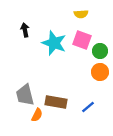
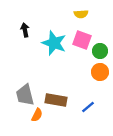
brown rectangle: moved 2 px up
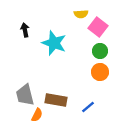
pink square: moved 16 px right, 13 px up; rotated 18 degrees clockwise
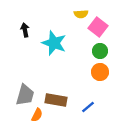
gray trapezoid: rotated 150 degrees counterclockwise
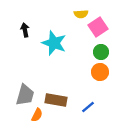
pink square: rotated 18 degrees clockwise
green circle: moved 1 px right, 1 px down
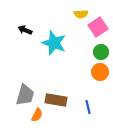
black arrow: rotated 56 degrees counterclockwise
blue line: rotated 64 degrees counterclockwise
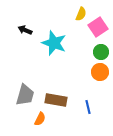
yellow semicircle: rotated 64 degrees counterclockwise
orange semicircle: moved 3 px right, 4 px down
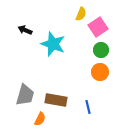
cyan star: moved 1 px left, 1 px down
green circle: moved 2 px up
